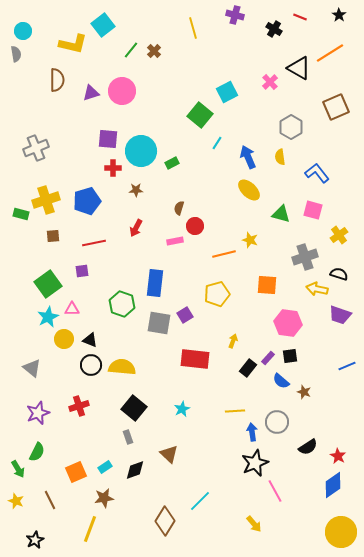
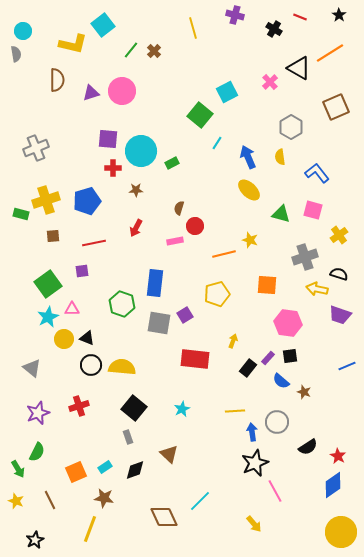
black triangle at (90, 340): moved 3 px left, 2 px up
brown star at (104, 498): rotated 18 degrees clockwise
brown diamond at (165, 521): moved 1 px left, 4 px up; rotated 56 degrees counterclockwise
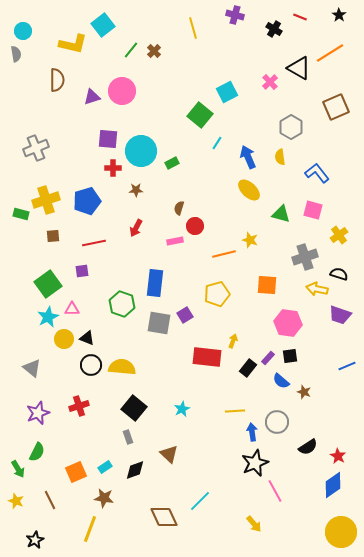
purple triangle at (91, 93): moved 1 px right, 4 px down
red rectangle at (195, 359): moved 12 px right, 2 px up
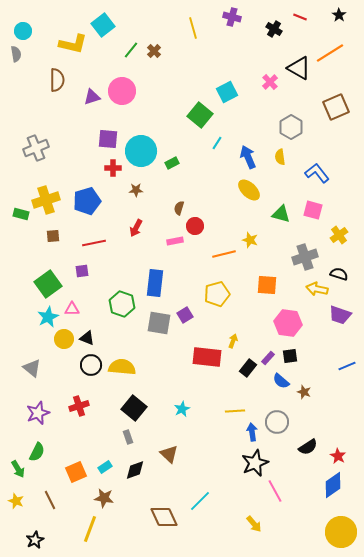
purple cross at (235, 15): moved 3 px left, 2 px down
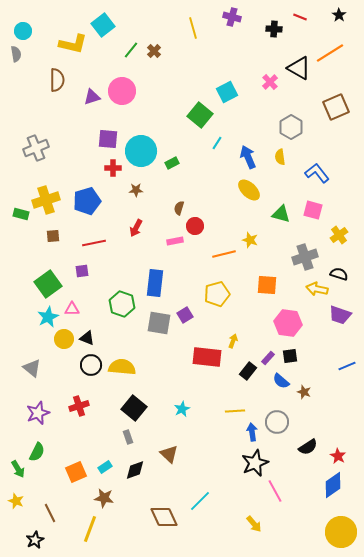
black cross at (274, 29): rotated 28 degrees counterclockwise
black rectangle at (248, 368): moved 3 px down
brown line at (50, 500): moved 13 px down
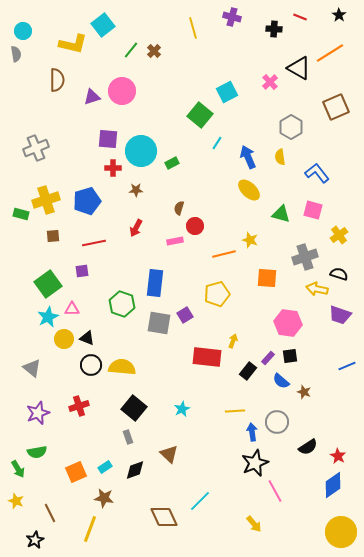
orange square at (267, 285): moved 7 px up
green semicircle at (37, 452): rotated 54 degrees clockwise
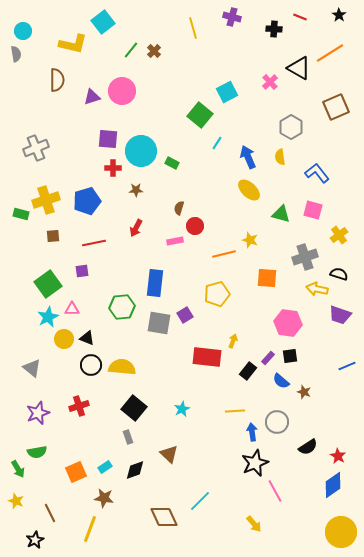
cyan square at (103, 25): moved 3 px up
green rectangle at (172, 163): rotated 56 degrees clockwise
green hexagon at (122, 304): moved 3 px down; rotated 25 degrees counterclockwise
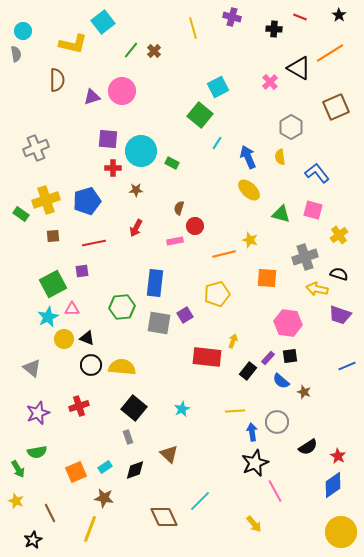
cyan square at (227, 92): moved 9 px left, 5 px up
green rectangle at (21, 214): rotated 21 degrees clockwise
green square at (48, 284): moved 5 px right; rotated 8 degrees clockwise
black star at (35, 540): moved 2 px left
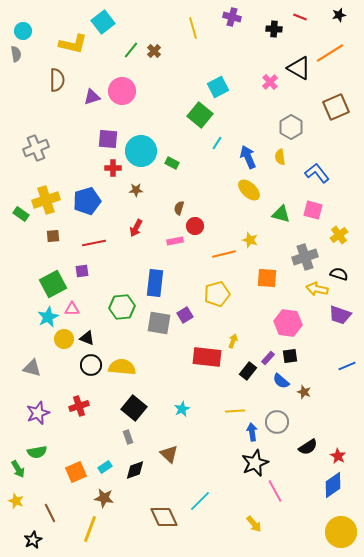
black star at (339, 15): rotated 24 degrees clockwise
gray triangle at (32, 368): rotated 24 degrees counterclockwise
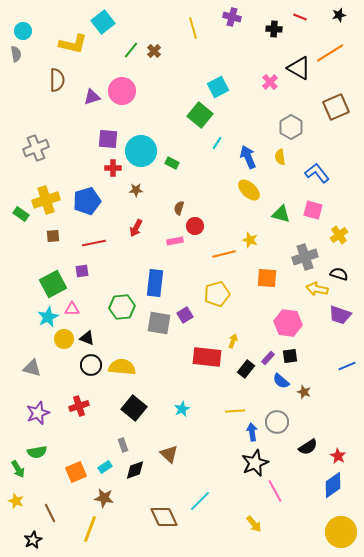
black rectangle at (248, 371): moved 2 px left, 2 px up
gray rectangle at (128, 437): moved 5 px left, 8 px down
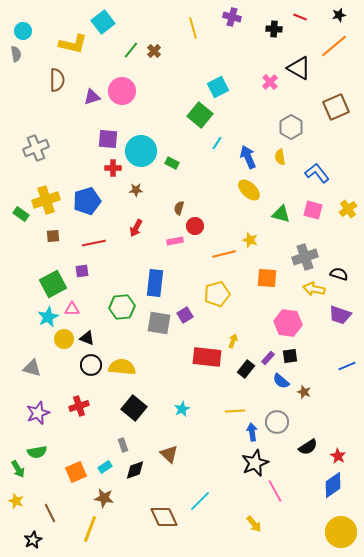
orange line at (330, 53): moved 4 px right, 7 px up; rotated 8 degrees counterclockwise
yellow cross at (339, 235): moved 9 px right, 26 px up
yellow arrow at (317, 289): moved 3 px left
